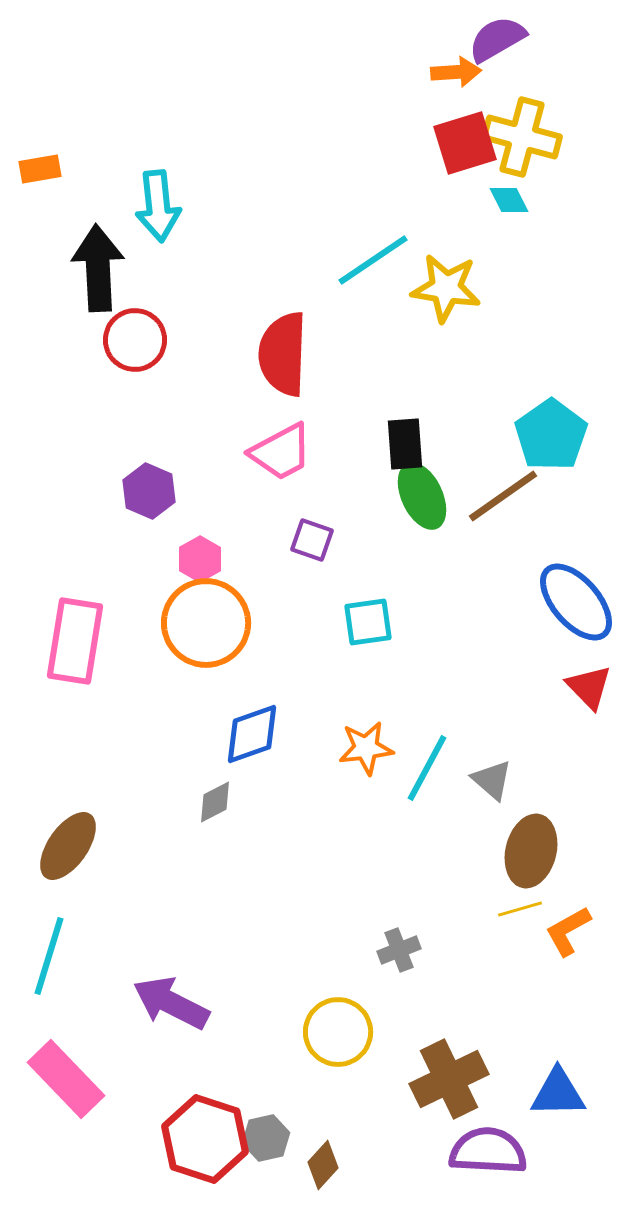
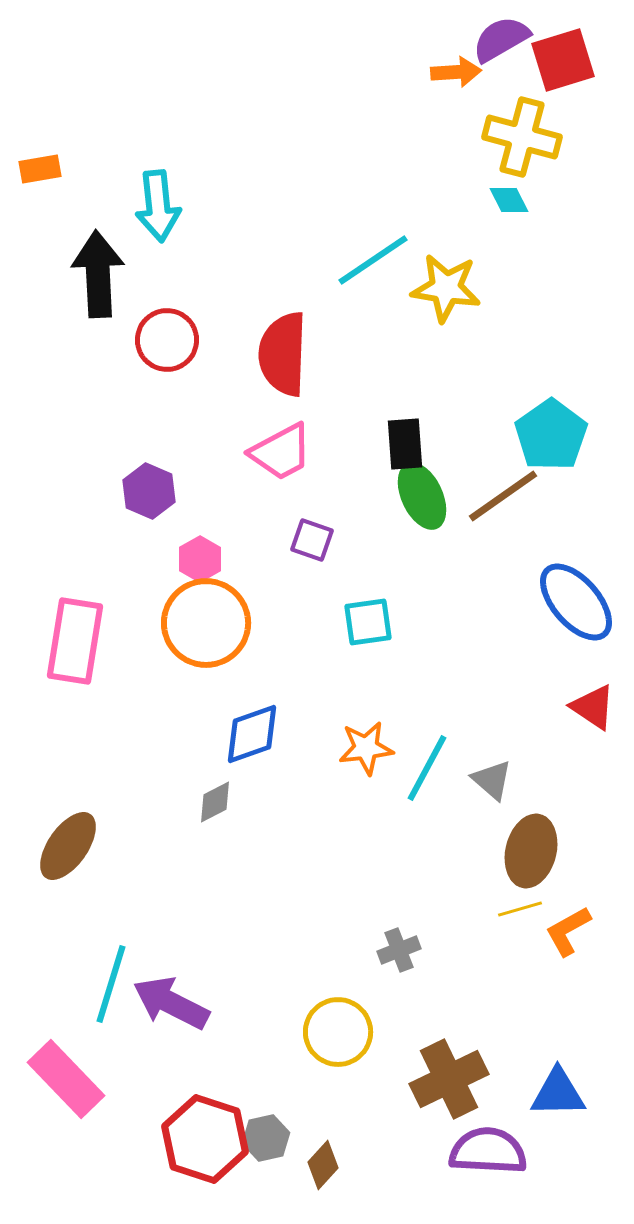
purple semicircle at (497, 39): moved 4 px right
red square at (465, 143): moved 98 px right, 83 px up
black arrow at (98, 268): moved 6 px down
red circle at (135, 340): moved 32 px right
red triangle at (589, 687): moved 4 px right, 20 px down; rotated 12 degrees counterclockwise
cyan line at (49, 956): moved 62 px right, 28 px down
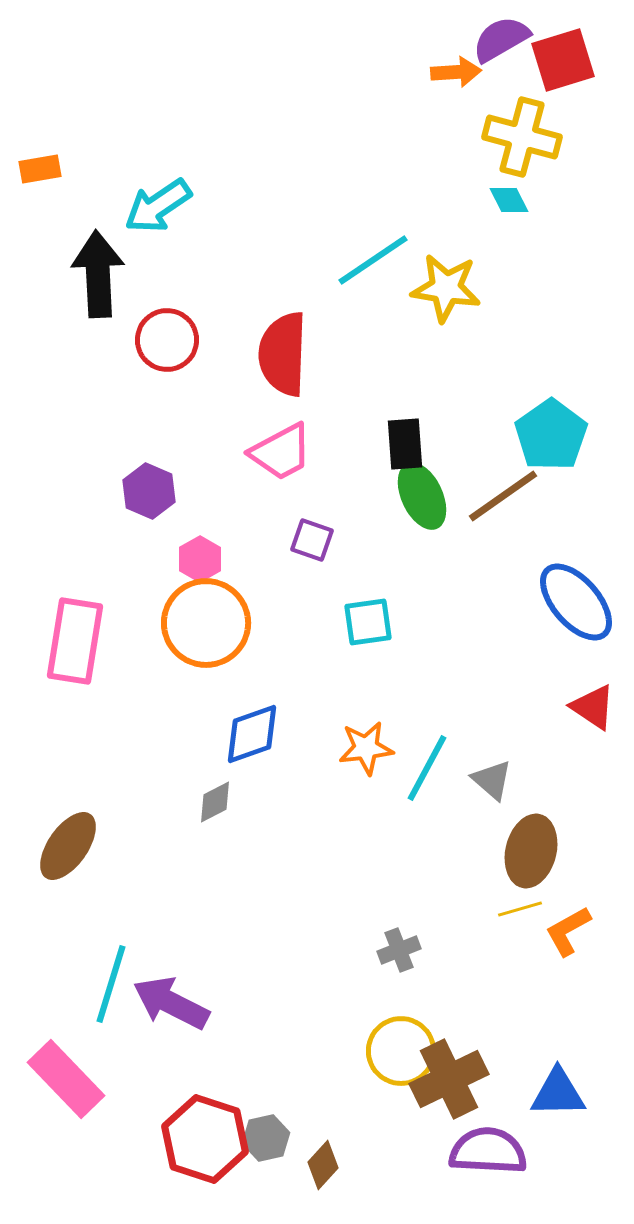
cyan arrow at (158, 206): rotated 62 degrees clockwise
yellow circle at (338, 1032): moved 63 px right, 19 px down
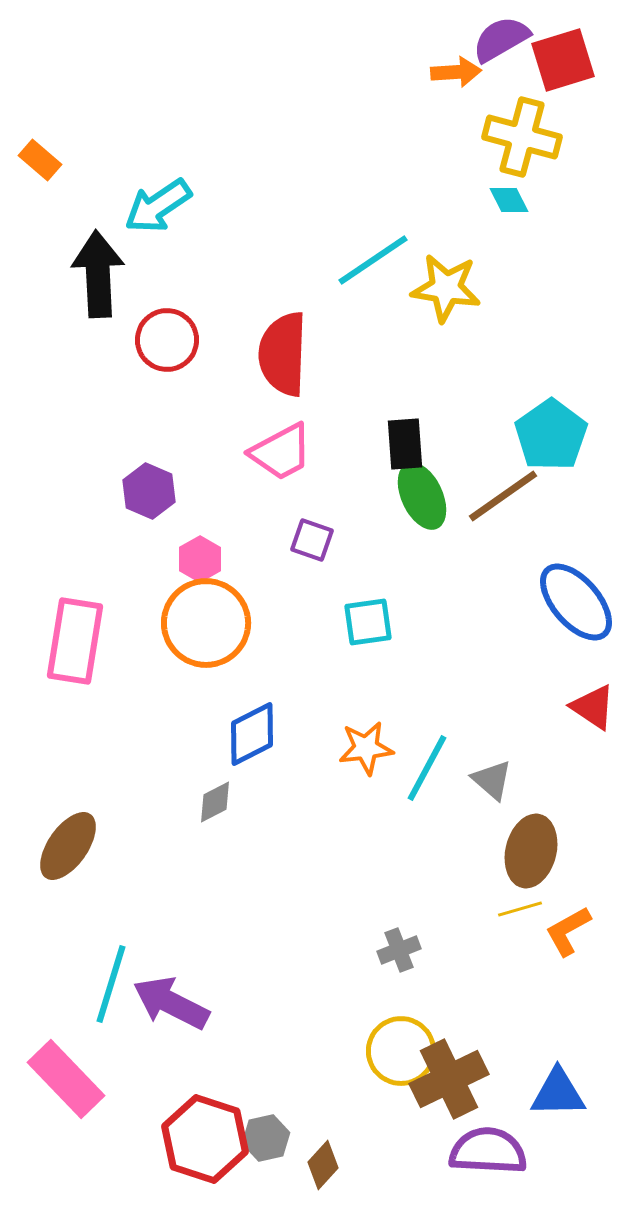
orange rectangle at (40, 169): moved 9 px up; rotated 51 degrees clockwise
blue diamond at (252, 734): rotated 8 degrees counterclockwise
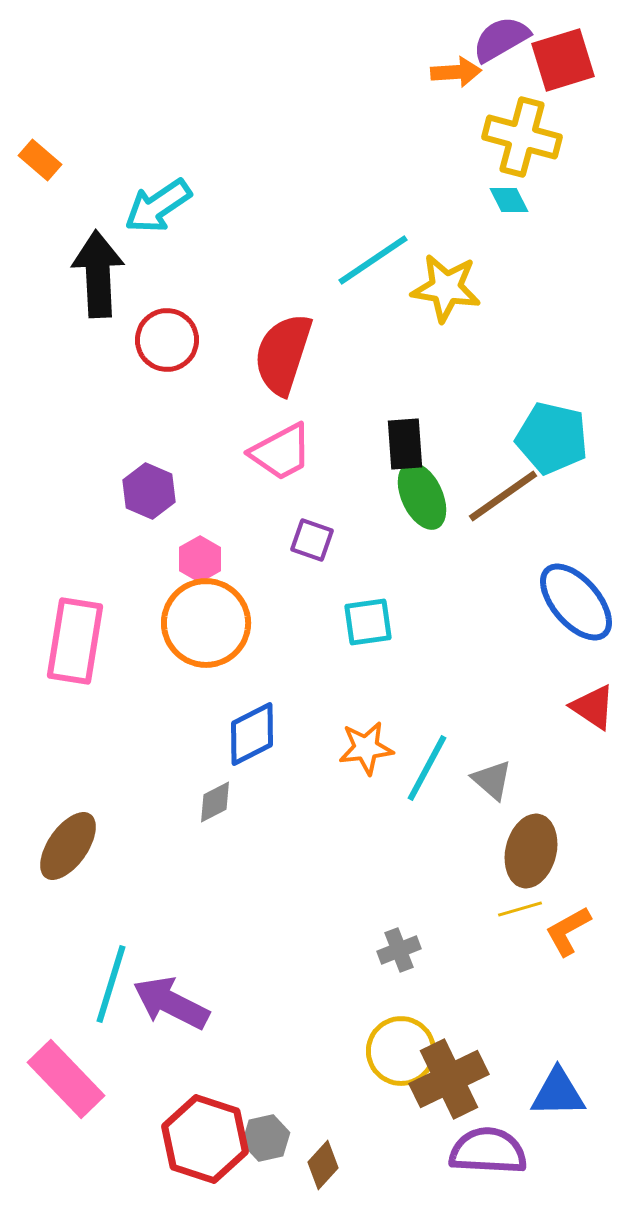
red semicircle at (283, 354): rotated 16 degrees clockwise
cyan pentagon at (551, 435): moved 1 px right, 3 px down; rotated 24 degrees counterclockwise
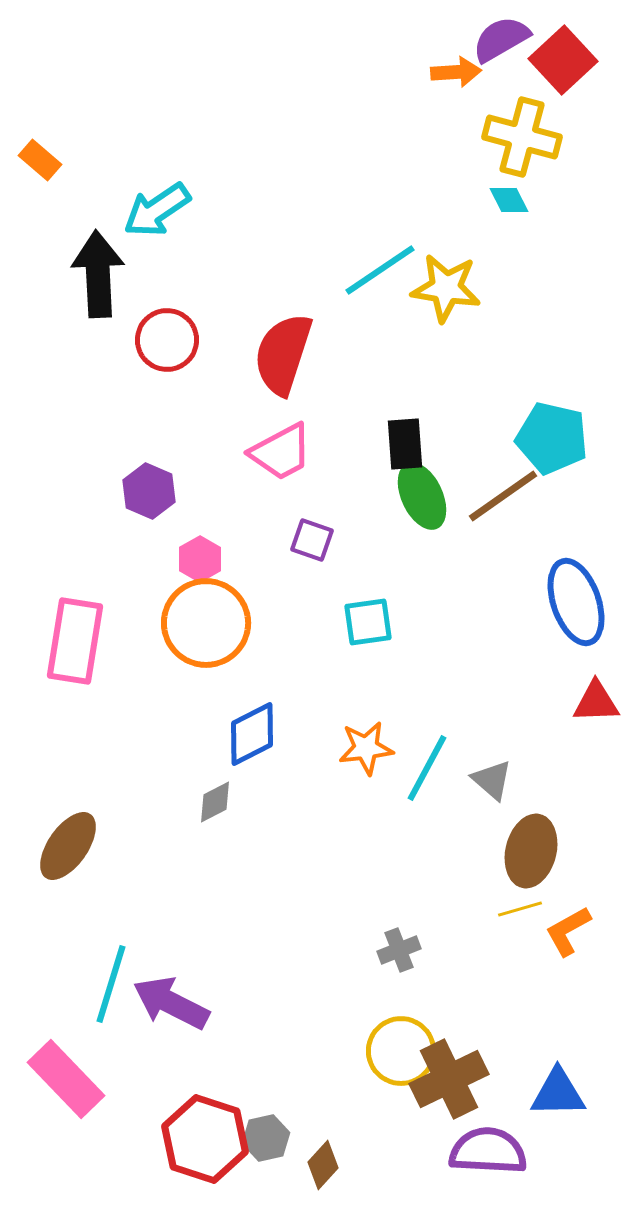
red square at (563, 60): rotated 26 degrees counterclockwise
cyan arrow at (158, 206): moved 1 px left, 4 px down
cyan line at (373, 260): moved 7 px right, 10 px down
blue ellipse at (576, 602): rotated 22 degrees clockwise
red triangle at (593, 707): moved 3 px right, 5 px up; rotated 36 degrees counterclockwise
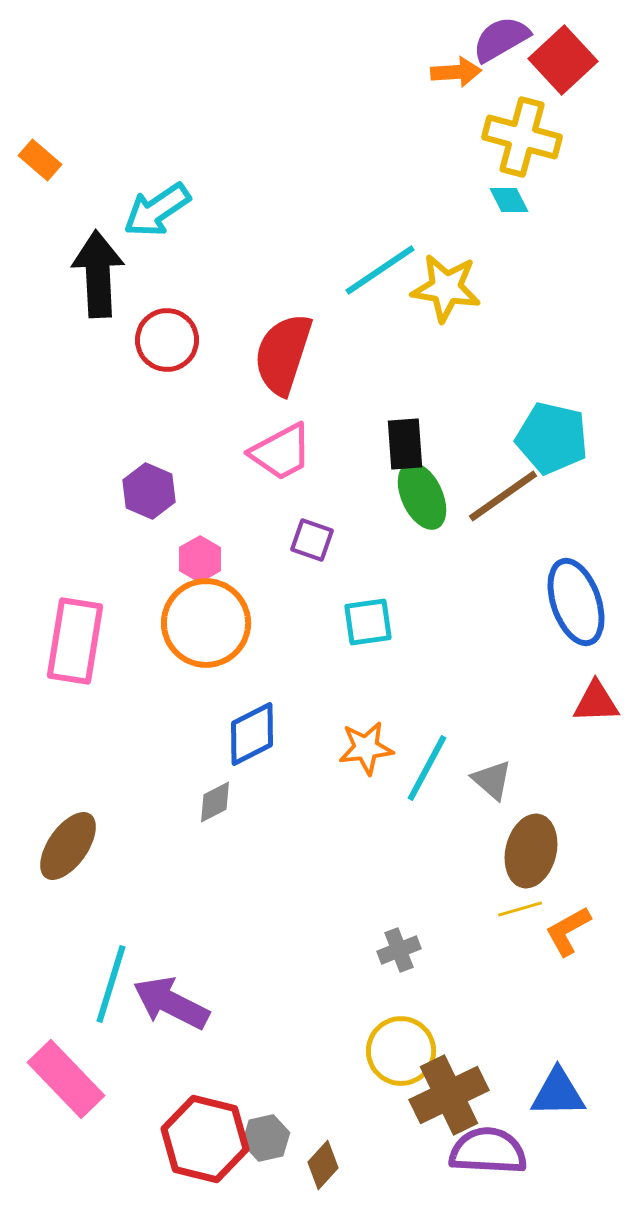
brown cross at (449, 1079): moved 16 px down
red hexagon at (205, 1139): rotated 4 degrees counterclockwise
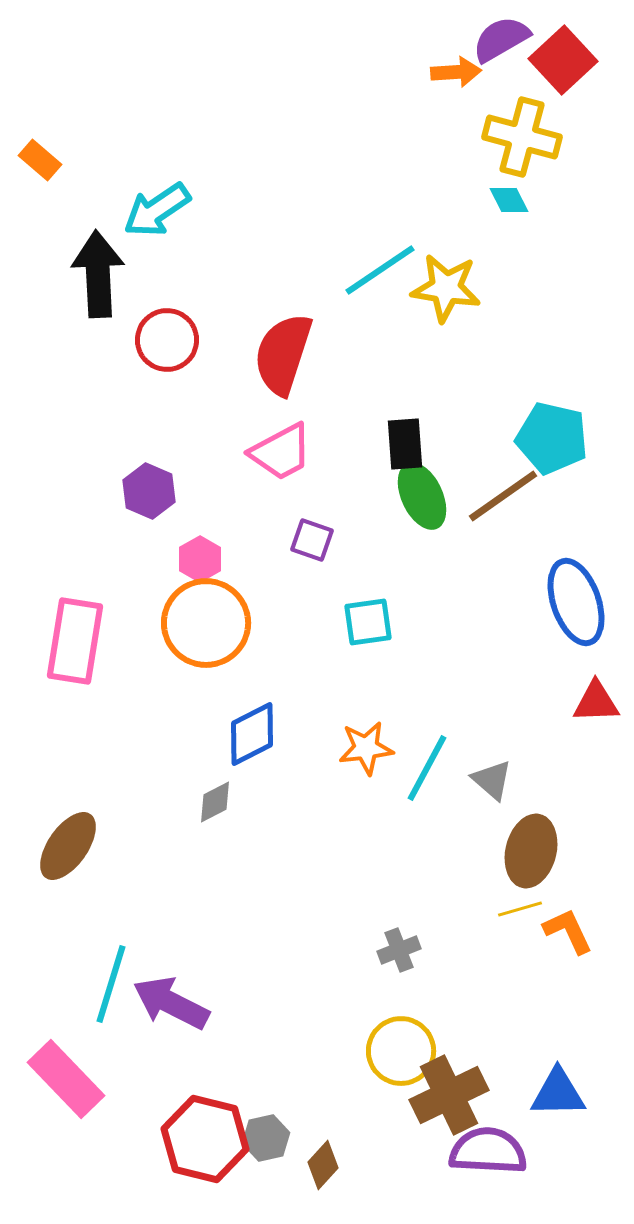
orange L-shape at (568, 931): rotated 94 degrees clockwise
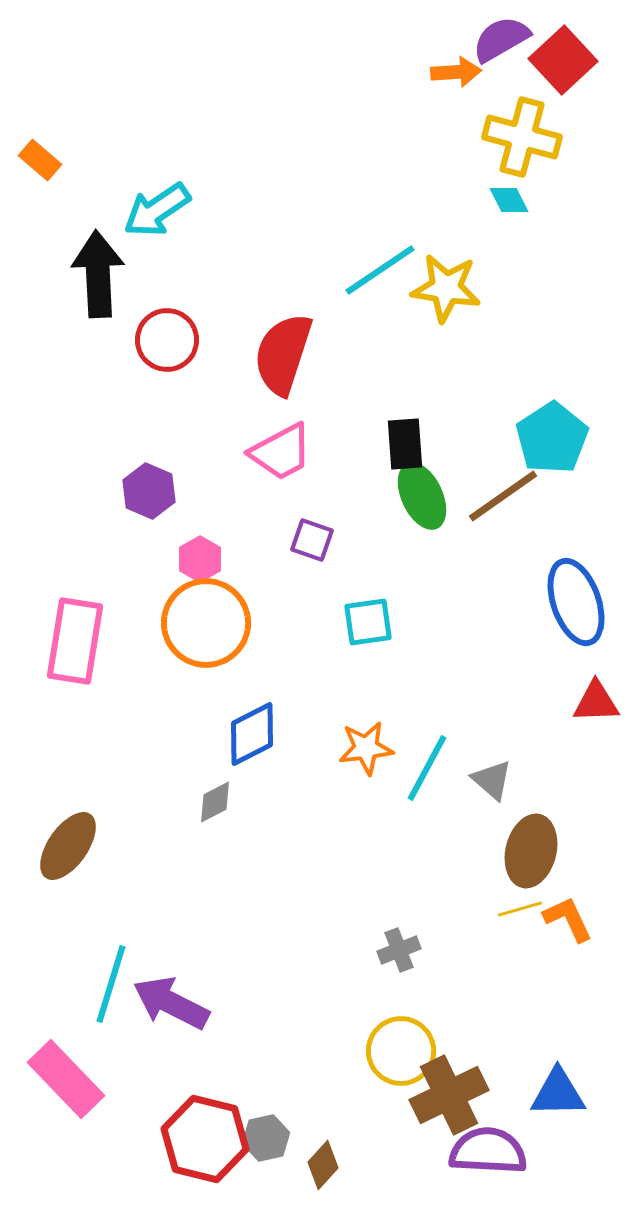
cyan pentagon at (552, 438): rotated 26 degrees clockwise
orange L-shape at (568, 931): moved 12 px up
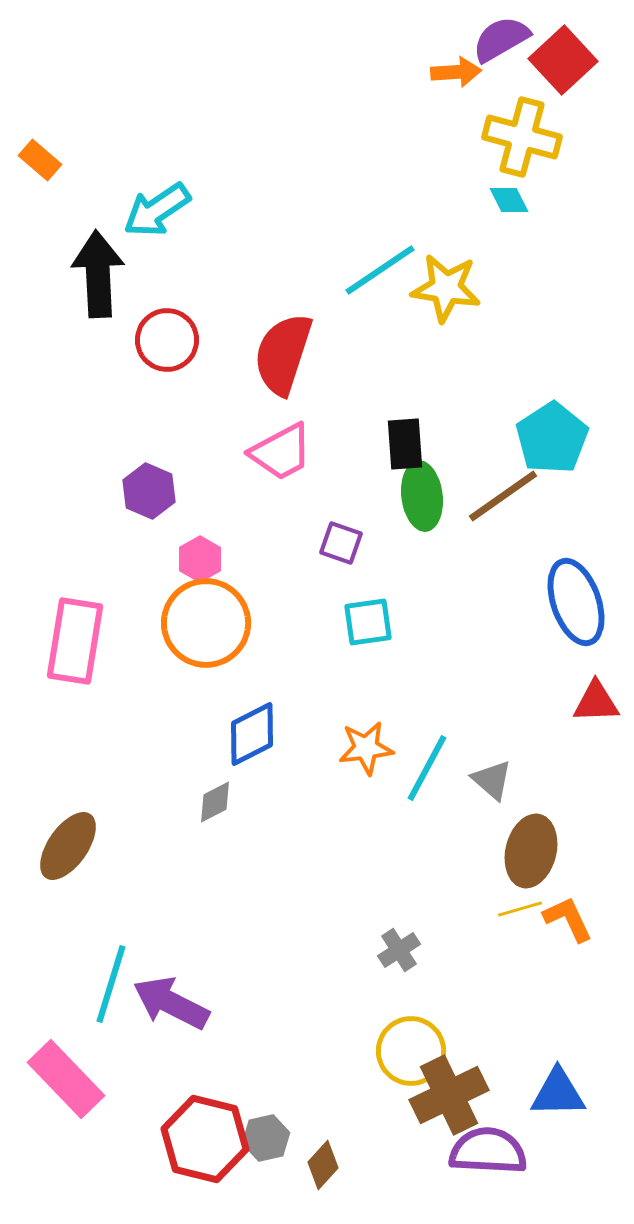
green ellipse at (422, 496): rotated 18 degrees clockwise
purple square at (312, 540): moved 29 px right, 3 px down
gray cross at (399, 950): rotated 12 degrees counterclockwise
yellow circle at (401, 1051): moved 10 px right
